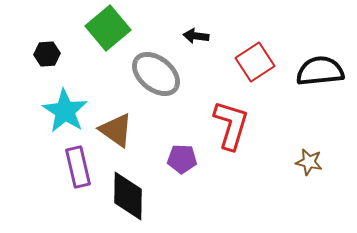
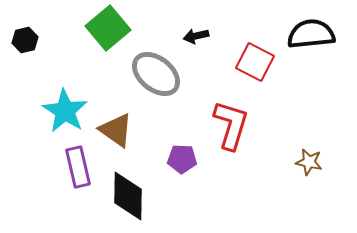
black arrow: rotated 20 degrees counterclockwise
black hexagon: moved 22 px left, 14 px up; rotated 10 degrees counterclockwise
red square: rotated 30 degrees counterclockwise
black semicircle: moved 9 px left, 37 px up
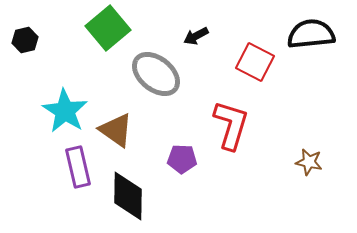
black arrow: rotated 15 degrees counterclockwise
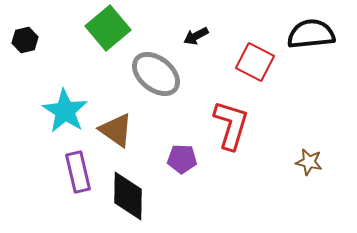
purple rectangle: moved 5 px down
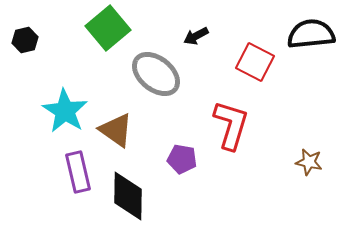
purple pentagon: rotated 8 degrees clockwise
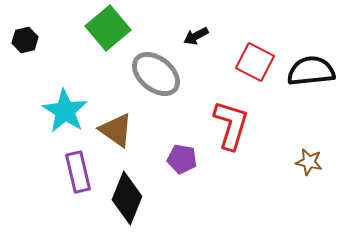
black semicircle: moved 37 px down
black diamond: moved 1 px left, 2 px down; rotated 21 degrees clockwise
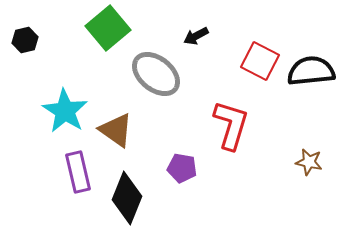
red square: moved 5 px right, 1 px up
purple pentagon: moved 9 px down
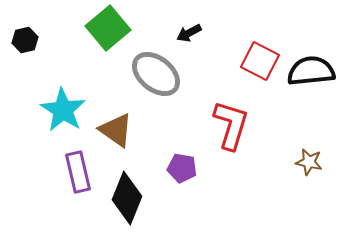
black arrow: moved 7 px left, 3 px up
cyan star: moved 2 px left, 1 px up
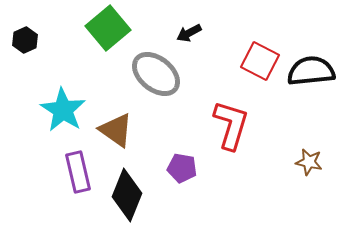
black hexagon: rotated 10 degrees counterclockwise
black diamond: moved 3 px up
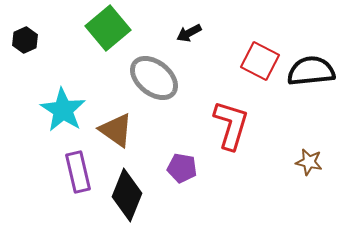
gray ellipse: moved 2 px left, 4 px down
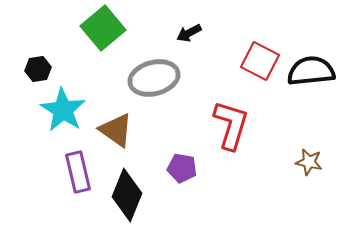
green square: moved 5 px left
black hexagon: moved 13 px right, 29 px down; rotated 15 degrees clockwise
gray ellipse: rotated 54 degrees counterclockwise
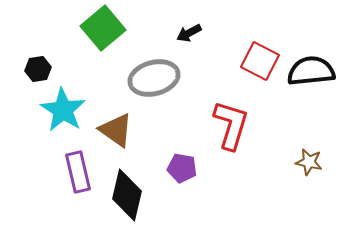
black diamond: rotated 9 degrees counterclockwise
